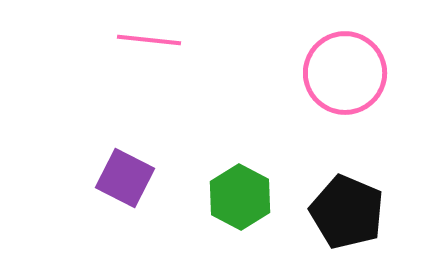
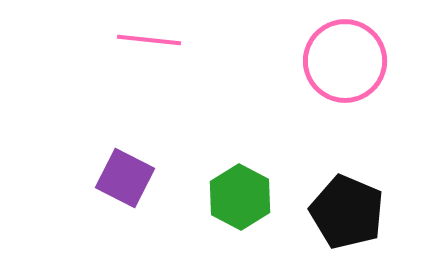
pink circle: moved 12 px up
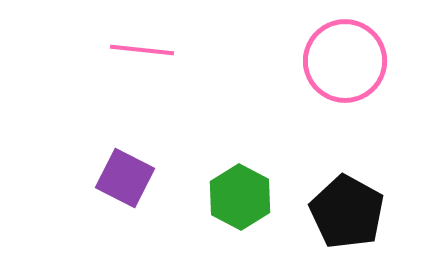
pink line: moved 7 px left, 10 px down
black pentagon: rotated 6 degrees clockwise
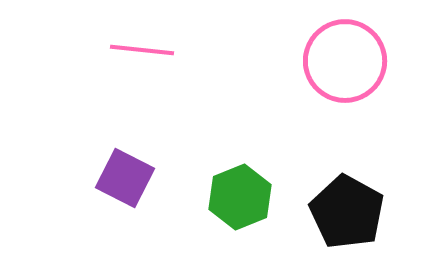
green hexagon: rotated 10 degrees clockwise
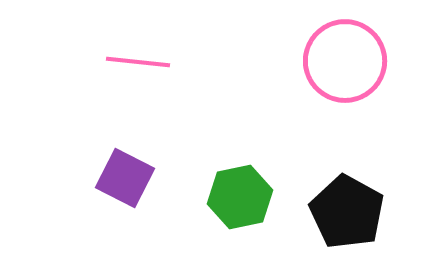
pink line: moved 4 px left, 12 px down
green hexagon: rotated 10 degrees clockwise
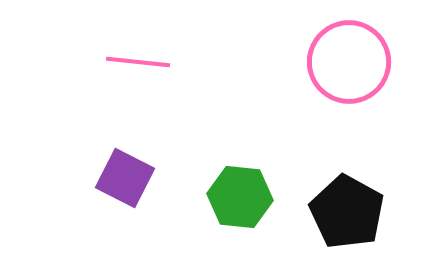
pink circle: moved 4 px right, 1 px down
green hexagon: rotated 18 degrees clockwise
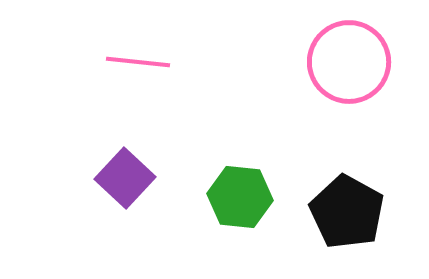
purple square: rotated 16 degrees clockwise
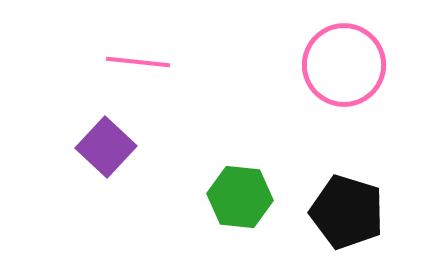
pink circle: moved 5 px left, 3 px down
purple square: moved 19 px left, 31 px up
black pentagon: rotated 12 degrees counterclockwise
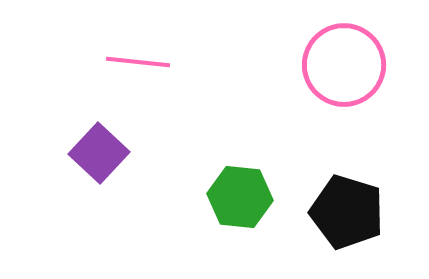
purple square: moved 7 px left, 6 px down
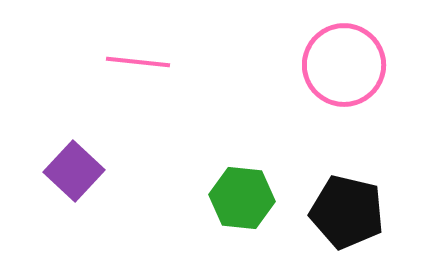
purple square: moved 25 px left, 18 px down
green hexagon: moved 2 px right, 1 px down
black pentagon: rotated 4 degrees counterclockwise
